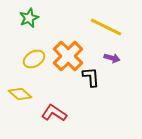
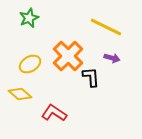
yellow ellipse: moved 4 px left, 5 px down
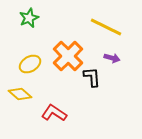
black L-shape: moved 1 px right
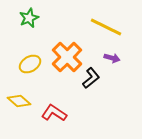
orange cross: moved 1 px left, 1 px down
black L-shape: moved 1 px left, 1 px down; rotated 55 degrees clockwise
yellow diamond: moved 1 px left, 7 px down
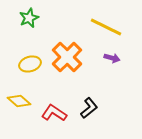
yellow ellipse: rotated 15 degrees clockwise
black L-shape: moved 2 px left, 30 px down
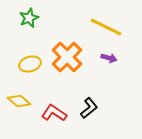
purple arrow: moved 3 px left
